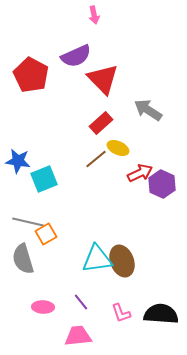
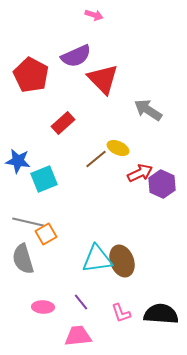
pink arrow: rotated 60 degrees counterclockwise
red rectangle: moved 38 px left
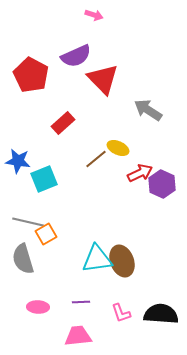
purple line: rotated 54 degrees counterclockwise
pink ellipse: moved 5 px left
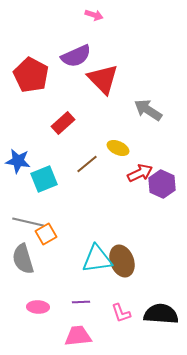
brown line: moved 9 px left, 5 px down
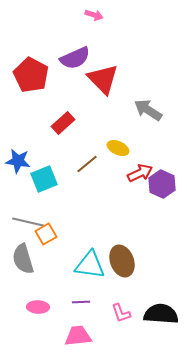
purple semicircle: moved 1 px left, 2 px down
cyan triangle: moved 7 px left, 6 px down; rotated 16 degrees clockwise
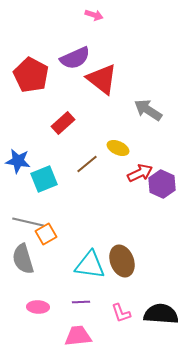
red triangle: moved 1 px left; rotated 8 degrees counterclockwise
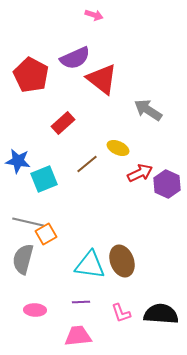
purple hexagon: moved 5 px right
gray semicircle: rotated 32 degrees clockwise
pink ellipse: moved 3 px left, 3 px down
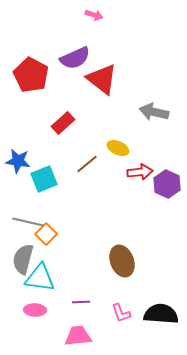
gray arrow: moved 6 px right, 2 px down; rotated 20 degrees counterclockwise
red arrow: moved 1 px up; rotated 20 degrees clockwise
orange square: rotated 15 degrees counterclockwise
cyan triangle: moved 50 px left, 13 px down
